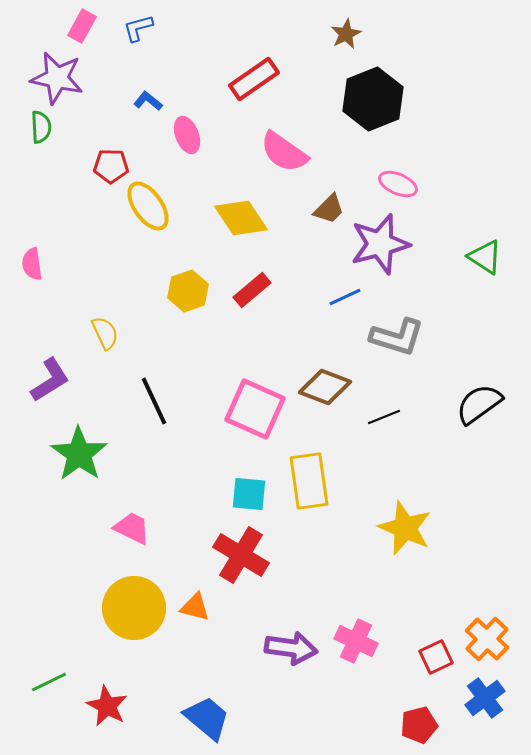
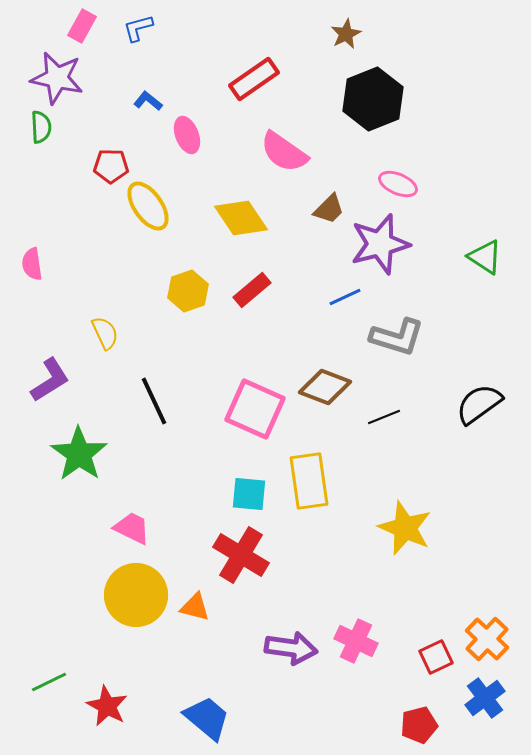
yellow circle at (134, 608): moved 2 px right, 13 px up
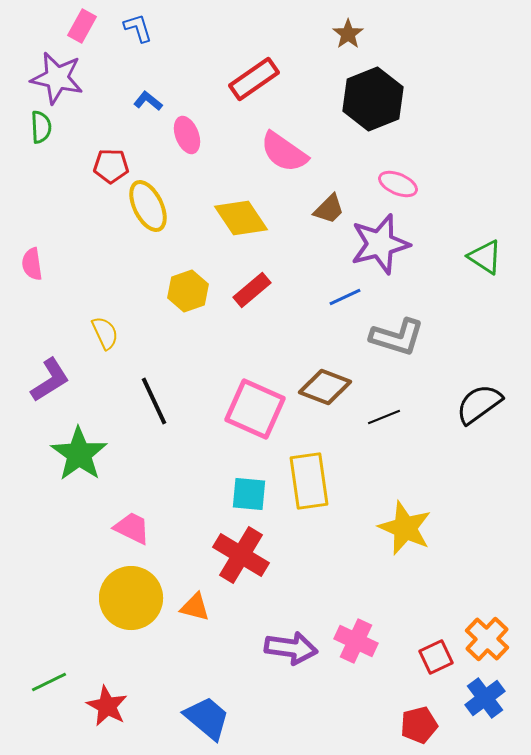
blue L-shape at (138, 28): rotated 88 degrees clockwise
brown star at (346, 34): moved 2 px right; rotated 8 degrees counterclockwise
yellow ellipse at (148, 206): rotated 9 degrees clockwise
yellow circle at (136, 595): moved 5 px left, 3 px down
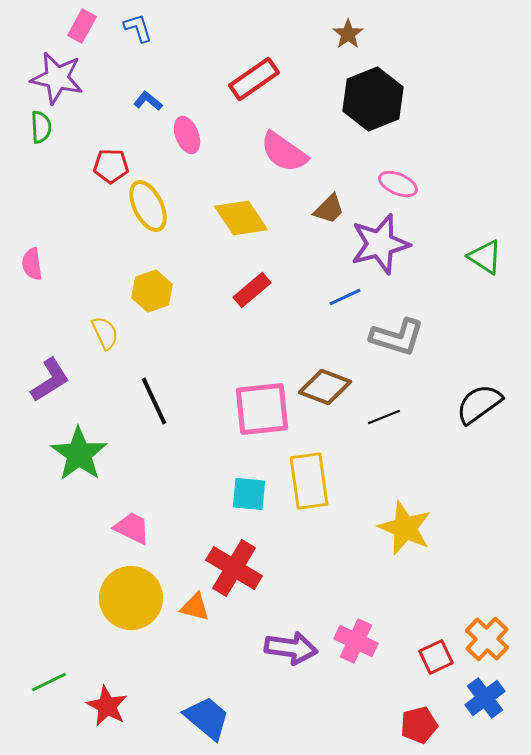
yellow hexagon at (188, 291): moved 36 px left
pink square at (255, 409): moved 7 px right; rotated 30 degrees counterclockwise
red cross at (241, 555): moved 7 px left, 13 px down
